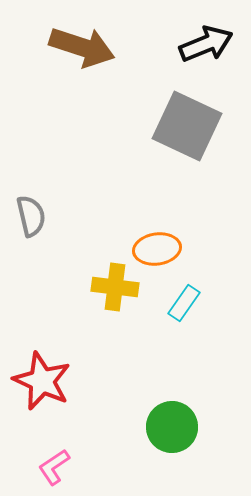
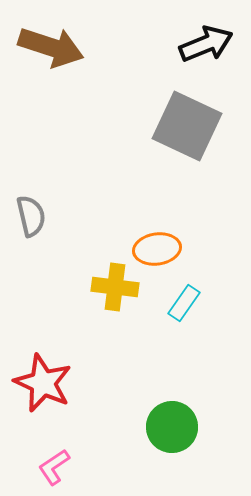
brown arrow: moved 31 px left
red star: moved 1 px right, 2 px down
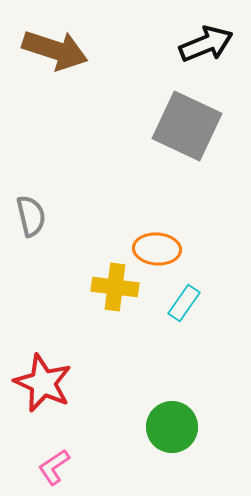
brown arrow: moved 4 px right, 3 px down
orange ellipse: rotated 12 degrees clockwise
